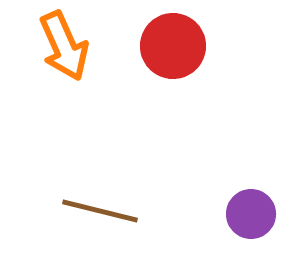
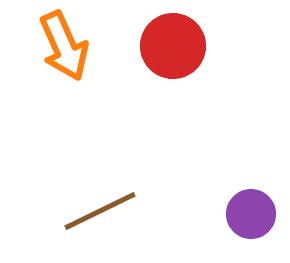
brown line: rotated 40 degrees counterclockwise
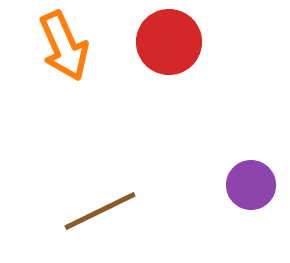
red circle: moved 4 px left, 4 px up
purple circle: moved 29 px up
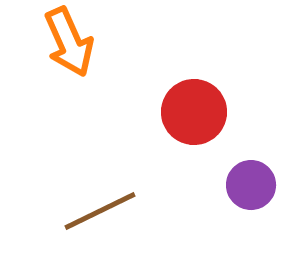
red circle: moved 25 px right, 70 px down
orange arrow: moved 5 px right, 4 px up
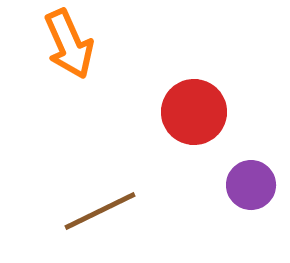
orange arrow: moved 2 px down
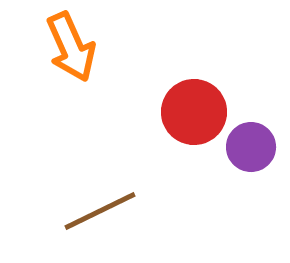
orange arrow: moved 2 px right, 3 px down
purple circle: moved 38 px up
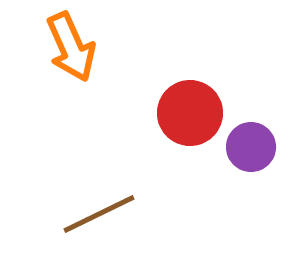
red circle: moved 4 px left, 1 px down
brown line: moved 1 px left, 3 px down
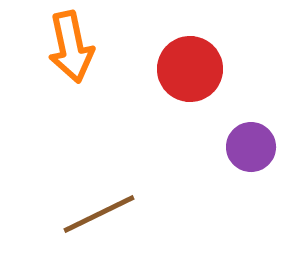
orange arrow: rotated 12 degrees clockwise
red circle: moved 44 px up
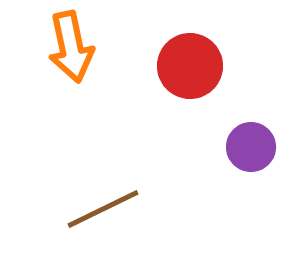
red circle: moved 3 px up
brown line: moved 4 px right, 5 px up
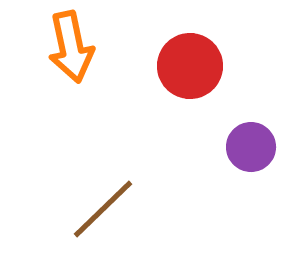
brown line: rotated 18 degrees counterclockwise
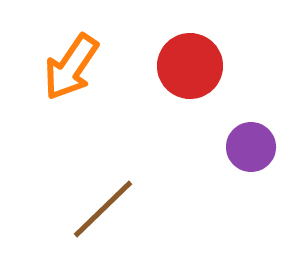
orange arrow: moved 20 px down; rotated 46 degrees clockwise
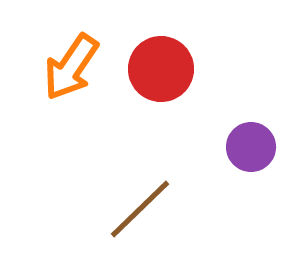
red circle: moved 29 px left, 3 px down
brown line: moved 37 px right
